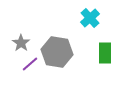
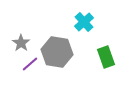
cyan cross: moved 6 px left, 4 px down
green rectangle: moved 1 px right, 4 px down; rotated 20 degrees counterclockwise
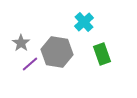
green rectangle: moved 4 px left, 3 px up
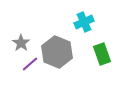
cyan cross: rotated 18 degrees clockwise
gray hexagon: rotated 12 degrees clockwise
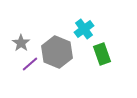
cyan cross: moved 7 px down; rotated 12 degrees counterclockwise
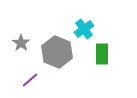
green rectangle: rotated 20 degrees clockwise
purple line: moved 16 px down
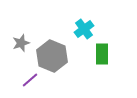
gray star: rotated 18 degrees clockwise
gray hexagon: moved 5 px left, 4 px down
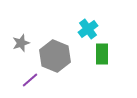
cyan cross: moved 4 px right
gray hexagon: moved 3 px right
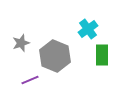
green rectangle: moved 1 px down
purple line: rotated 18 degrees clockwise
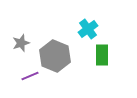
purple line: moved 4 px up
